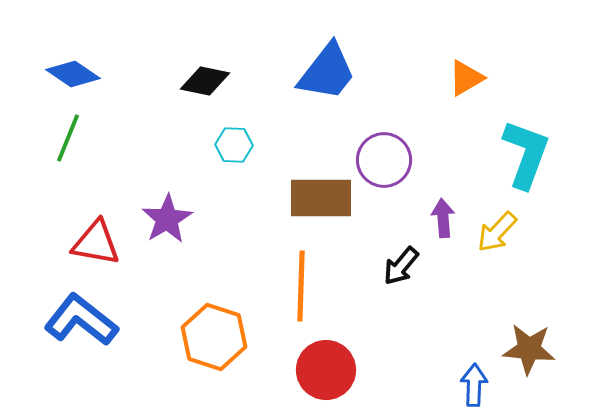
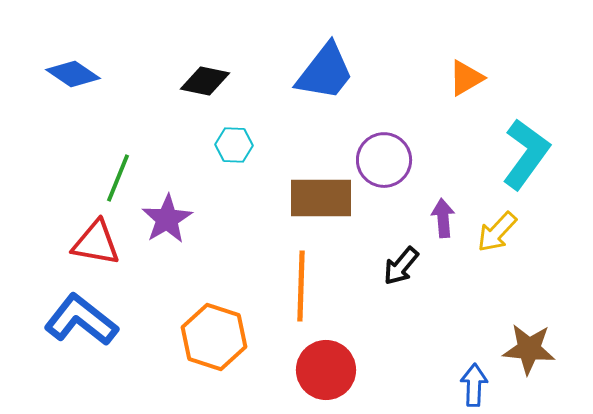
blue trapezoid: moved 2 px left
green line: moved 50 px right, 40 px down
cyan L-shape: rotated 16 degrees clockwise
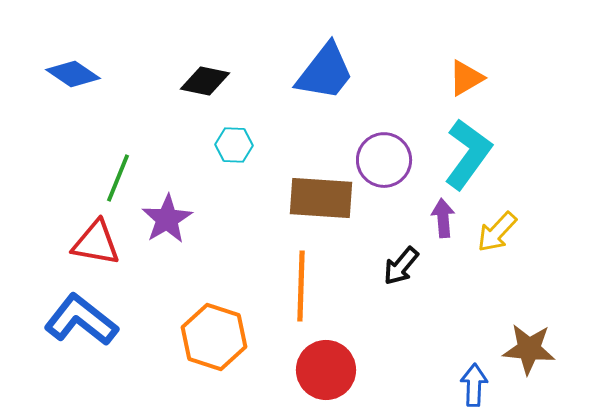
cyan L-shape: moved 58 px left
brown rectangle: rotated 4 degrees clockwise
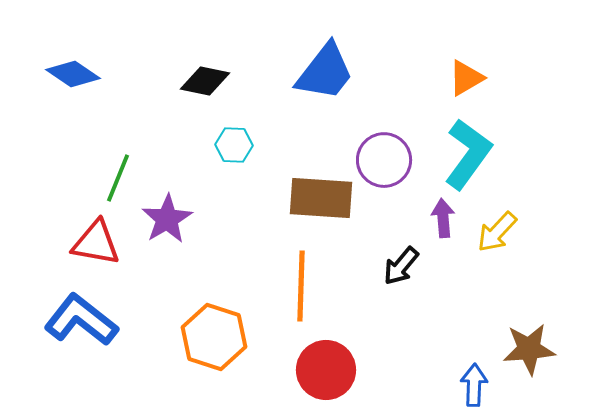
brown star: rotated 10 degrees counterclockwise
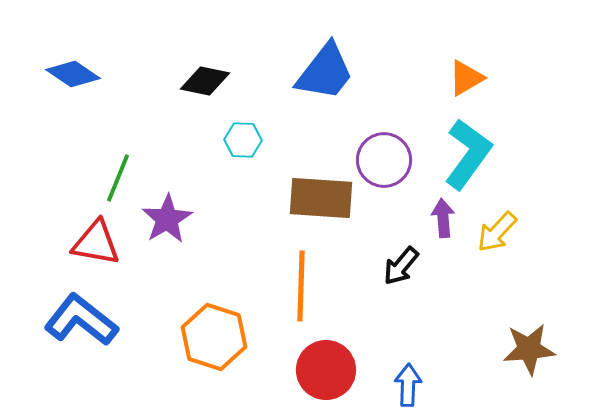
cyan hexagon: moved 9 px right, 5 px up
blue arrow: moved 66 px left
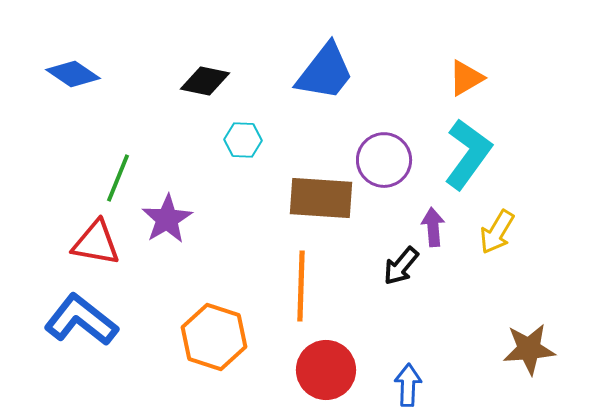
purple arrow: moved 10 px left, 9 px down
yellow arrow: rotated 12 degrees counterclockwise
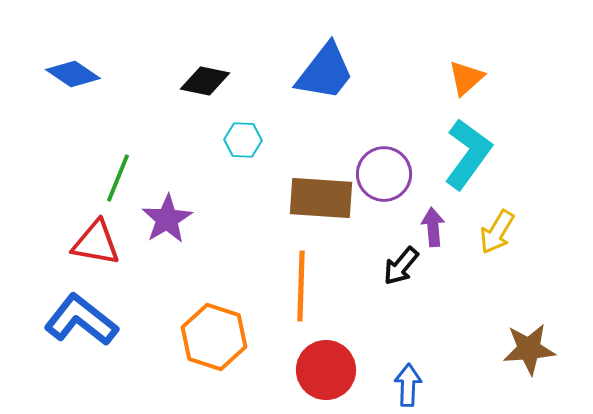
orange triangle: rotated 12 degrees counterclockwise
purple circle: moved 14 px down
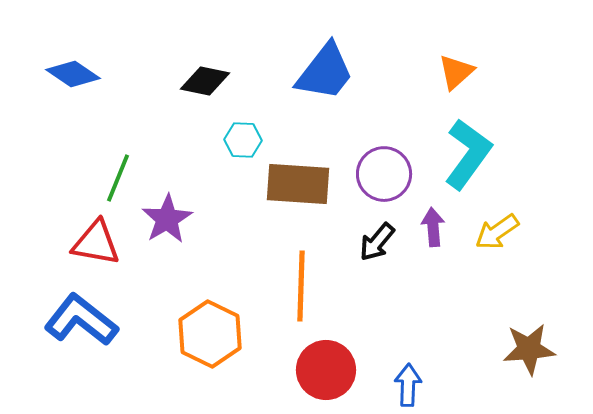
orange triangle: moved 10 px left, 6 px up
brown rectangle: moved 23 px left, 14 px up
yellow arrow: rotated 24 degrees clockwise
black arrow: moved 24 px left, 24 px up
orange hexagon: moved 4 px left, 3 px up; rotated 8 degrees clockwise
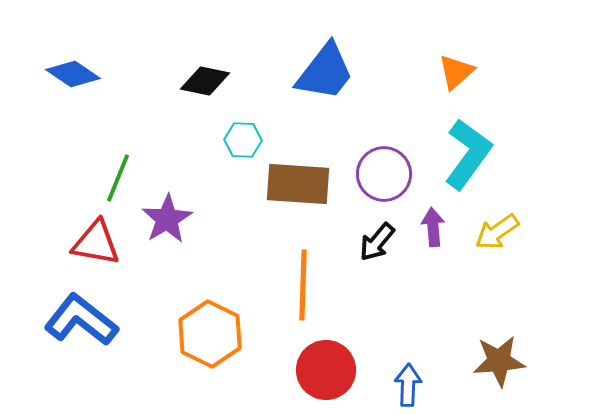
orange line: moved 2 px right, 1 px up
brown star: moved 30 px left, 12 px down
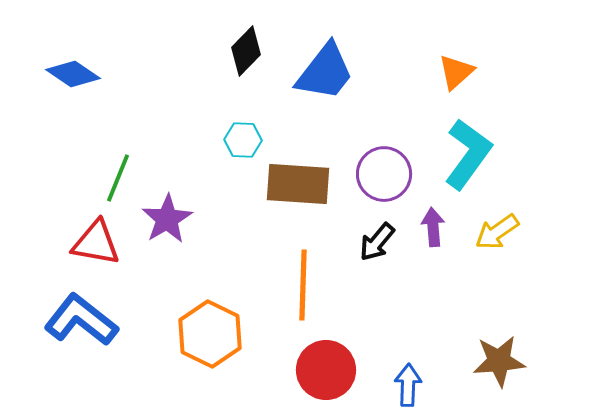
black diamond: moved 41 px right, 30 px up; rotated 57 degrees counterclockwise
